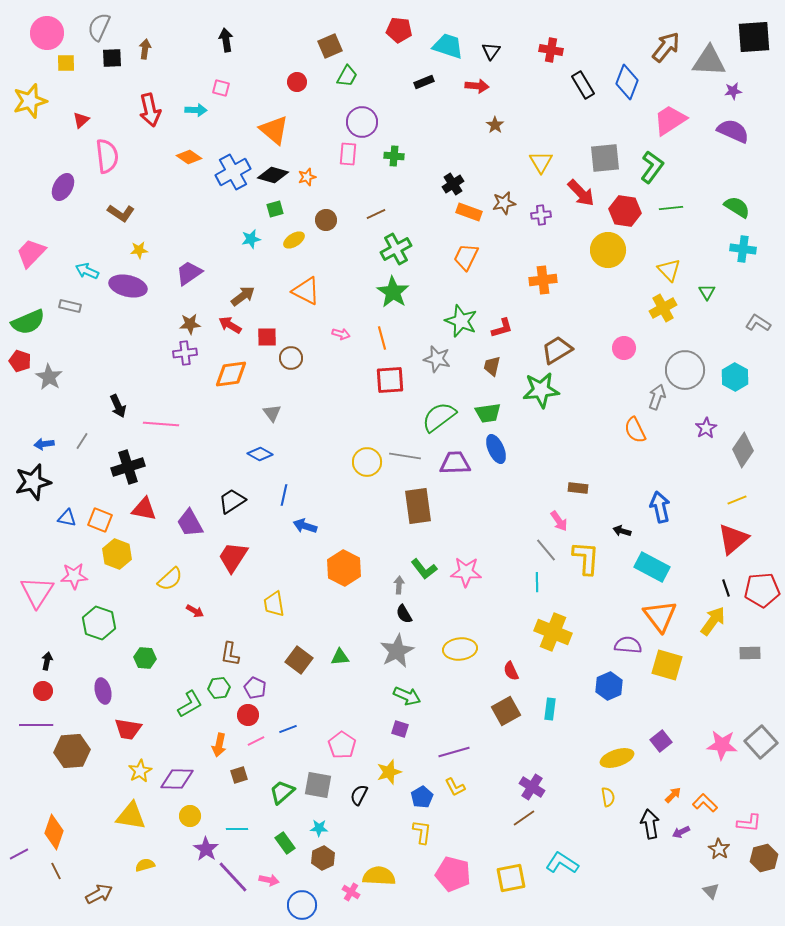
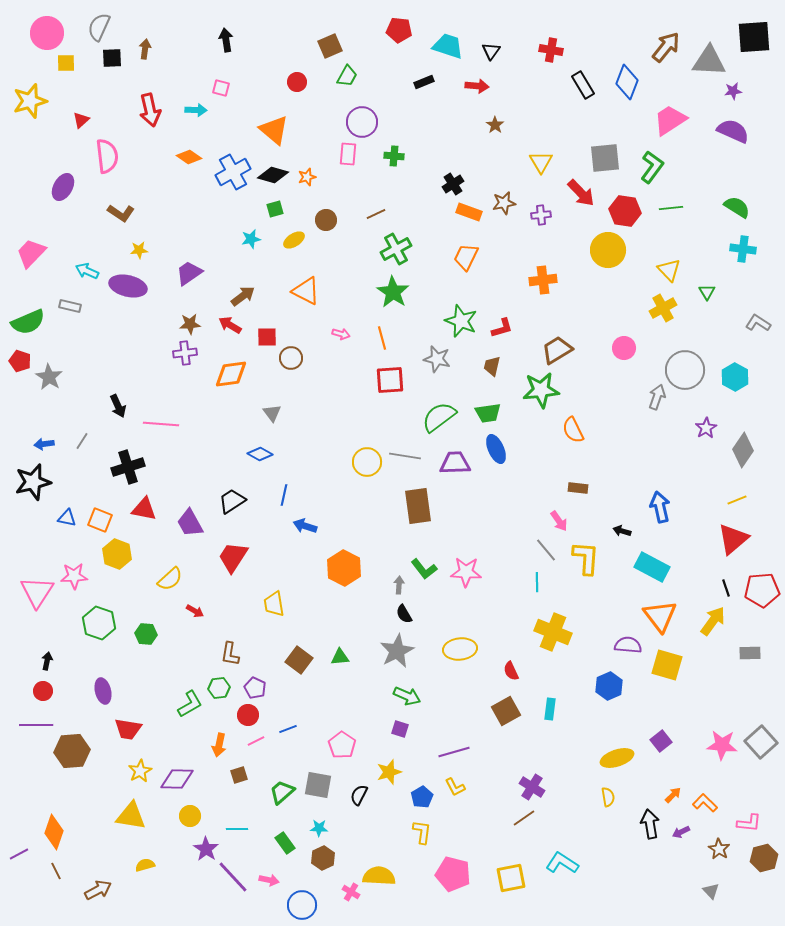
orange semicircle at (635, 430): moved 62 px left
green hexagon at (145, 658): moved 1 px right, 24 px up
brown arrow at (99, 894): moved 1 px left, 4 px up
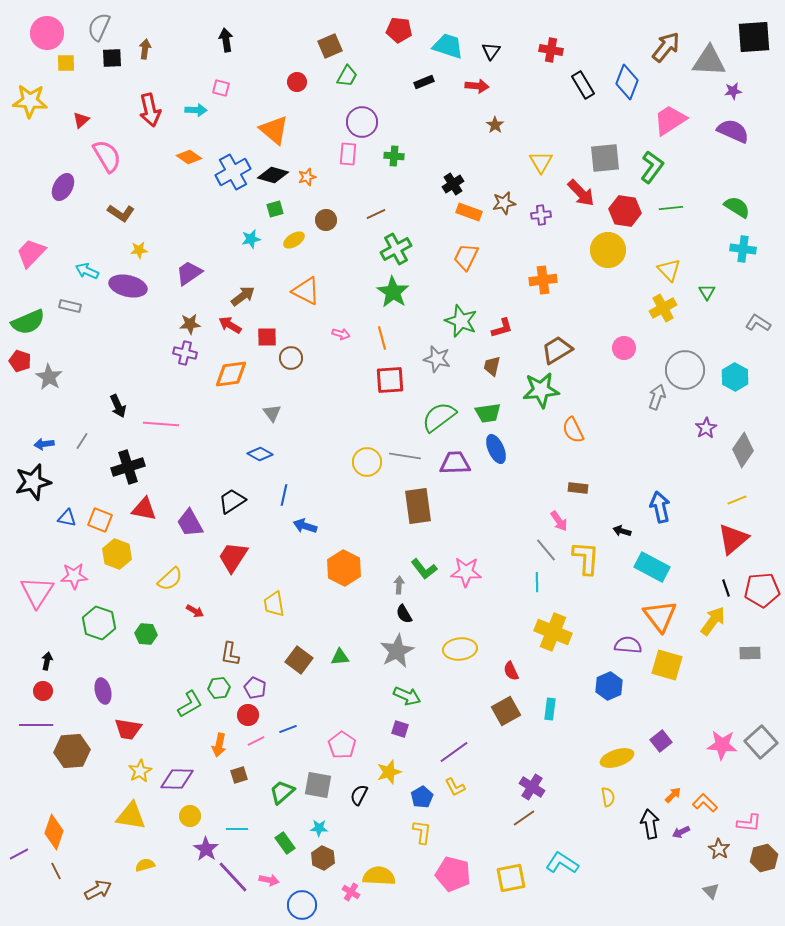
yellow star at (30, 101): rotated 20 degrees clockwise
pink semicircle at (107, 156): rotated 24 degrees counterclockwise
purple cross at (185, 353): rotated 20 degrees clockwise
purple line at (454, 752): rotated 20 degrees counterclockwise
brown hexagon at (323, 858): rotated 10 degrees counterclockwise
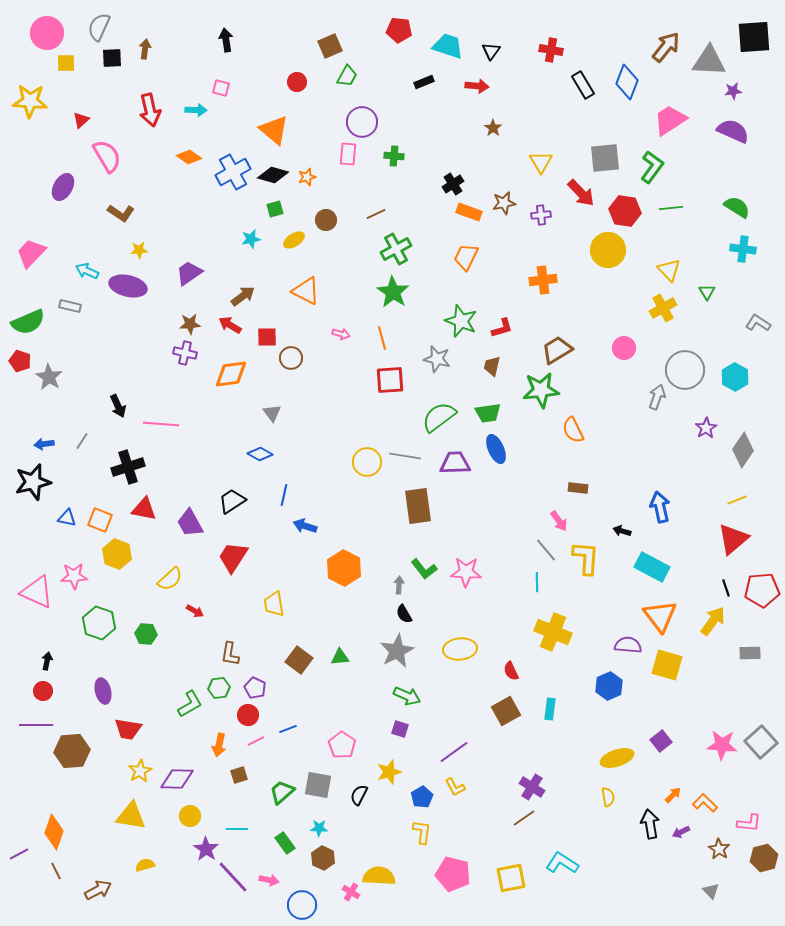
brown star at (495, 125): moved 2 px left, 3 px down
pink triangle at (37, 592): rotated 39 degrees counterclockwise
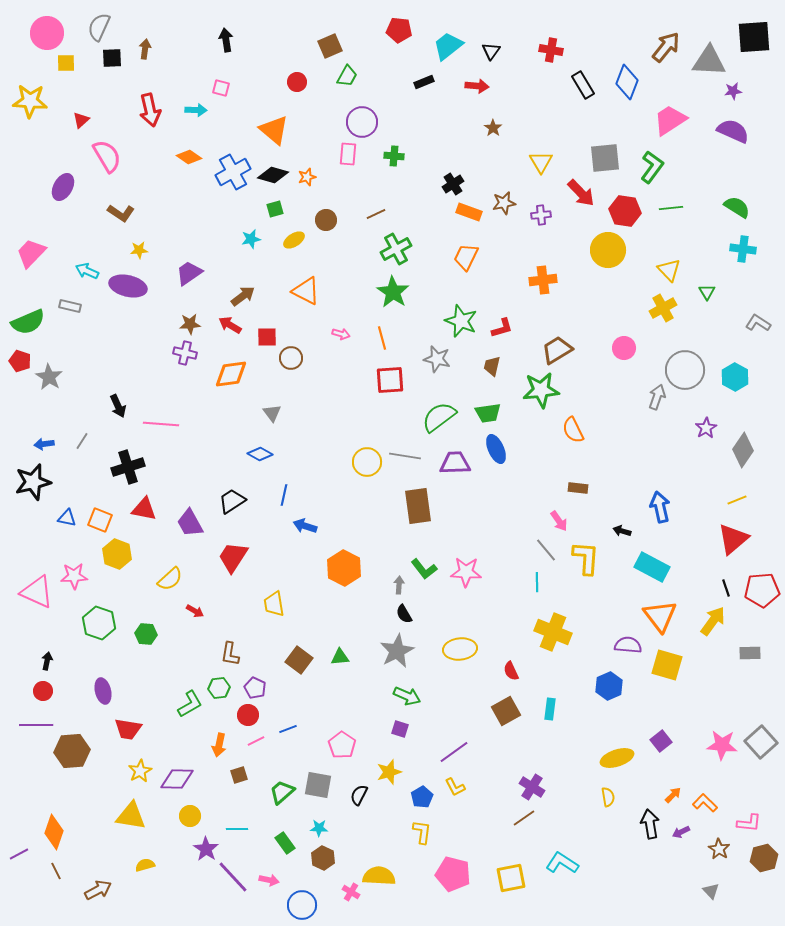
cyan trapezoid at (448, 46): rotated 56 degrees counterclockwise
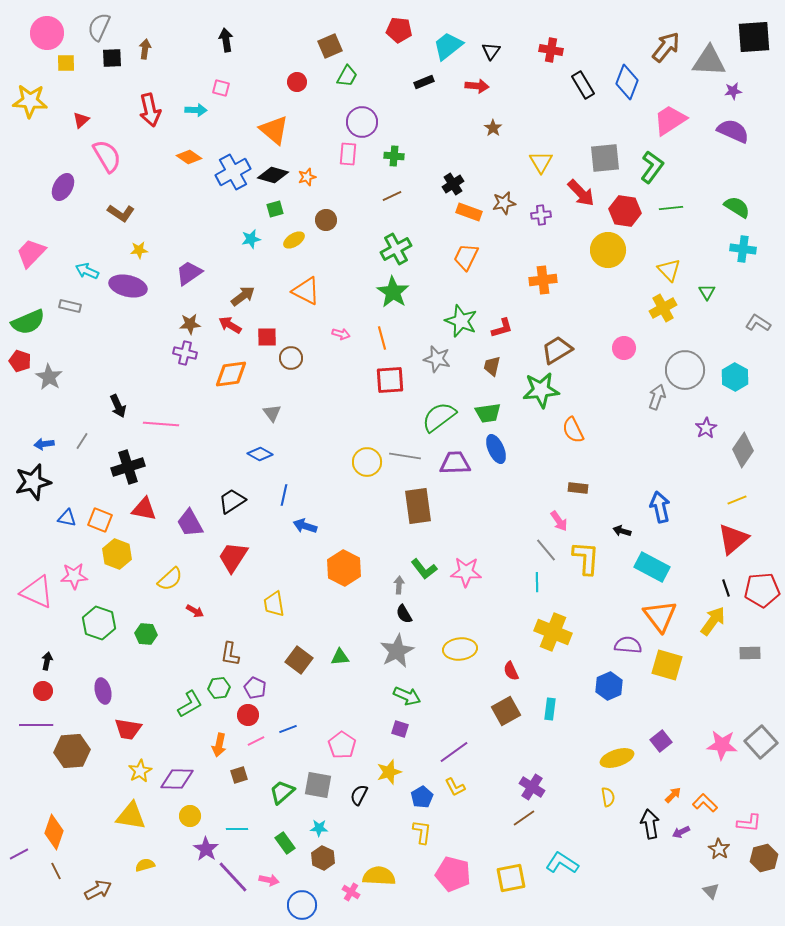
brown line at (376, 214): moved 16 px right, 18 px up
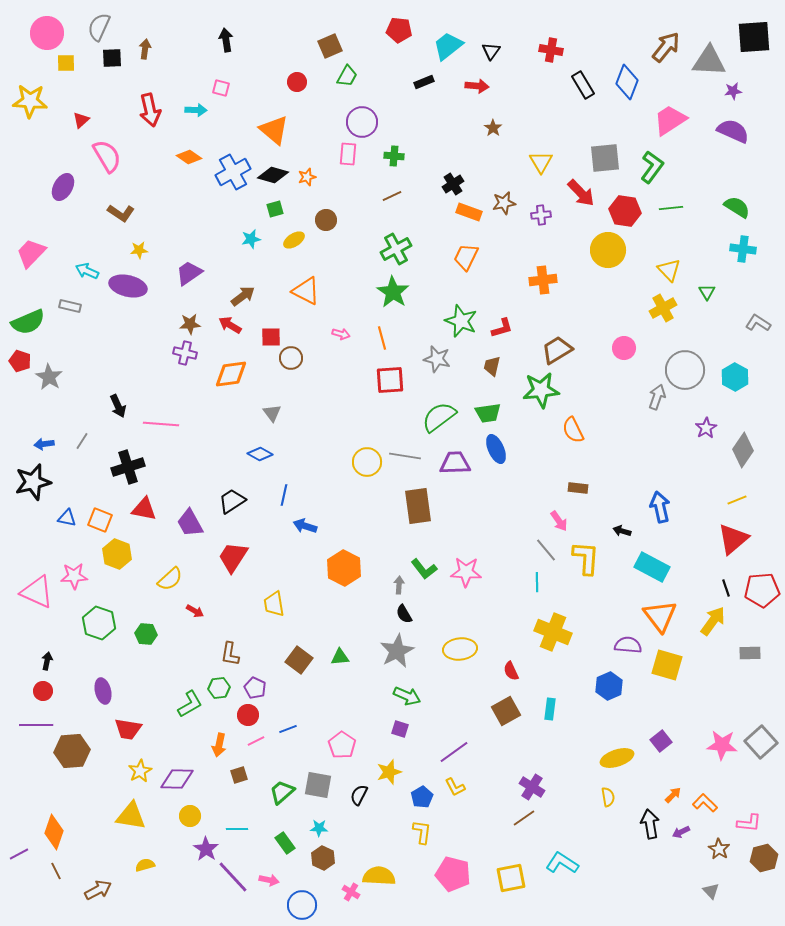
red square at (267, 337): moved 4 px right
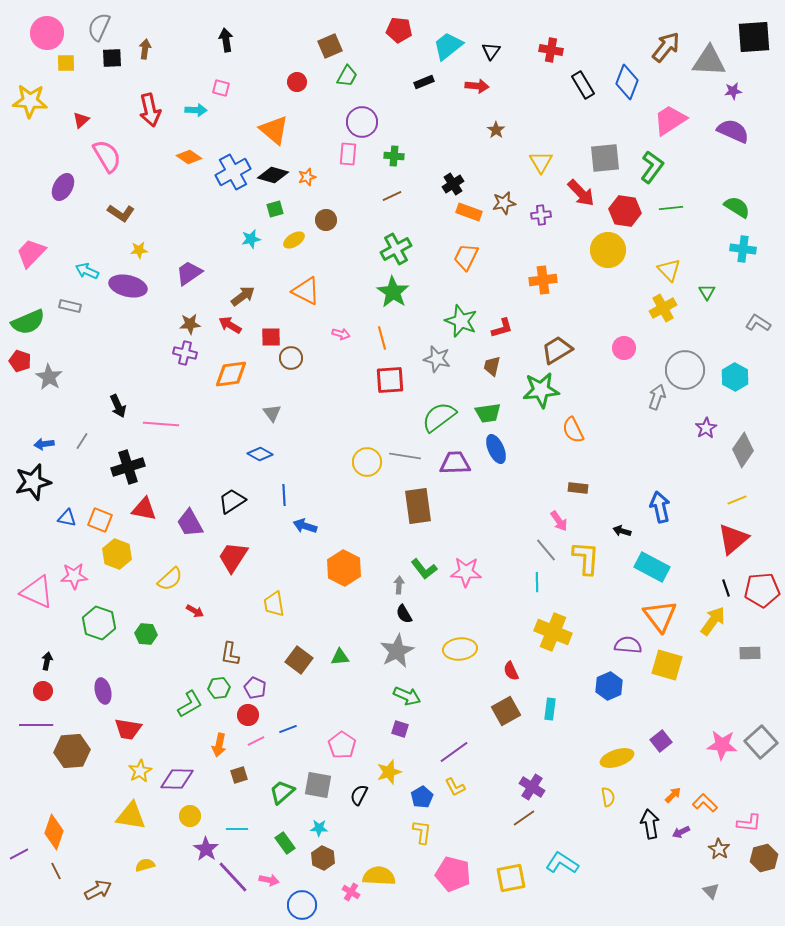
brown star at (493, 128): moved 3 px right, 2 px down
blue line at (284, 495): rotated 15 degrees counterclockwise
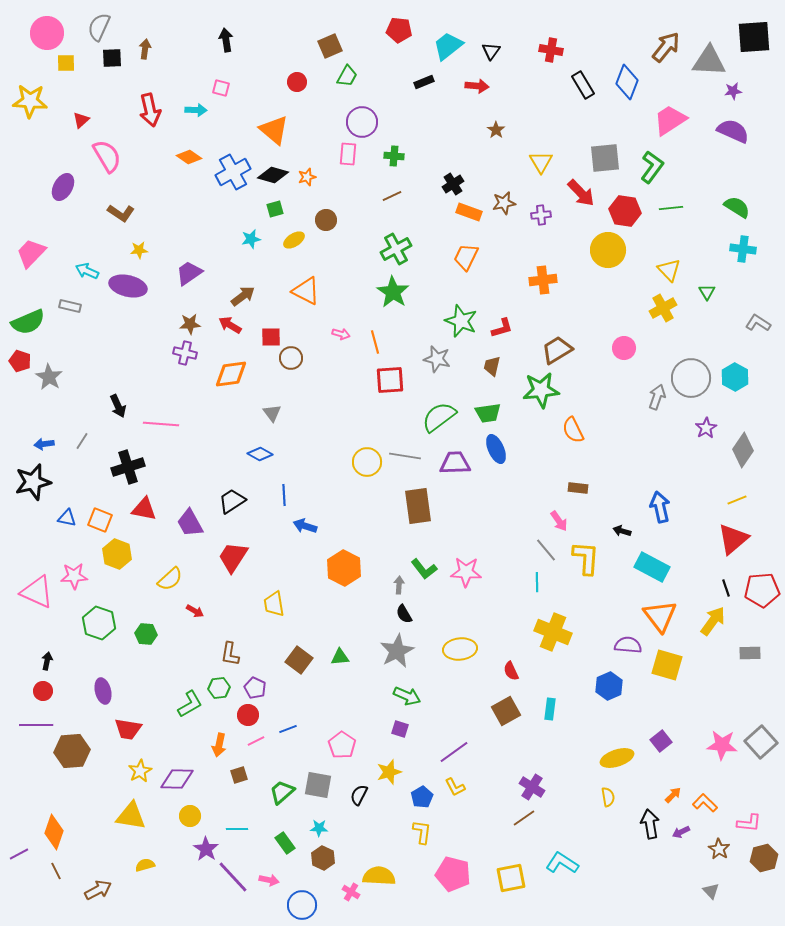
orange line at (382, 338): moved 7 px left, 4 px down
gray circle at (685, 370): moved 6 px right, 8 px down
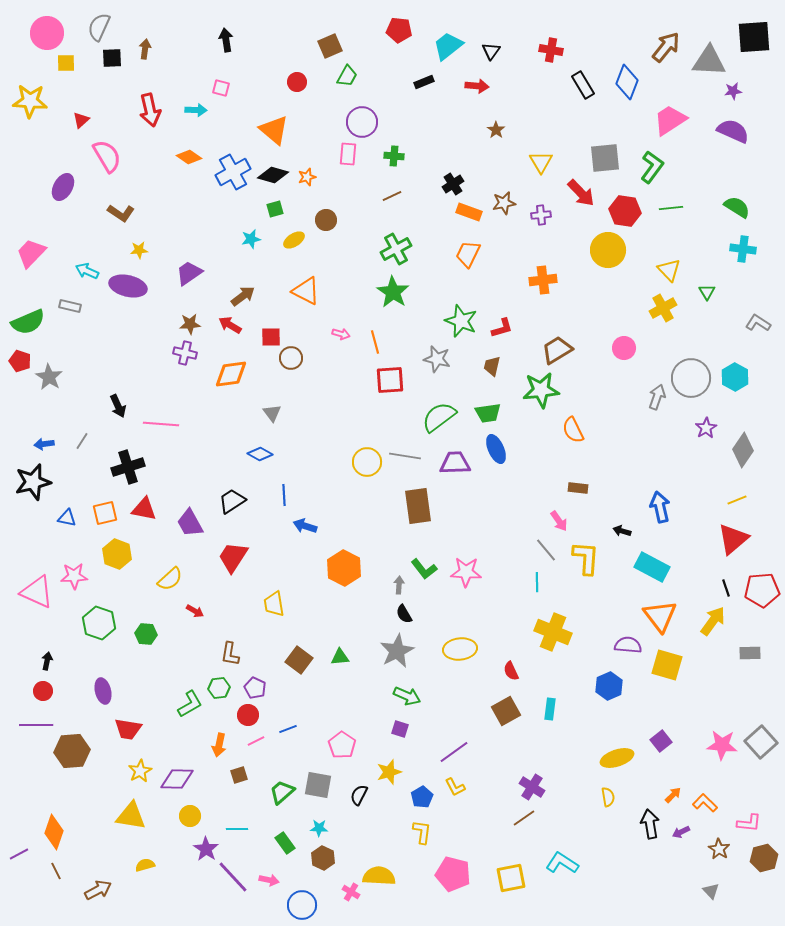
orange trapezoid at (466, 257): moved 2 px right, 3 px up
orange square at (100, 520): moved 5 px right, 7 px up; rotated 35 degrees counterclockwise
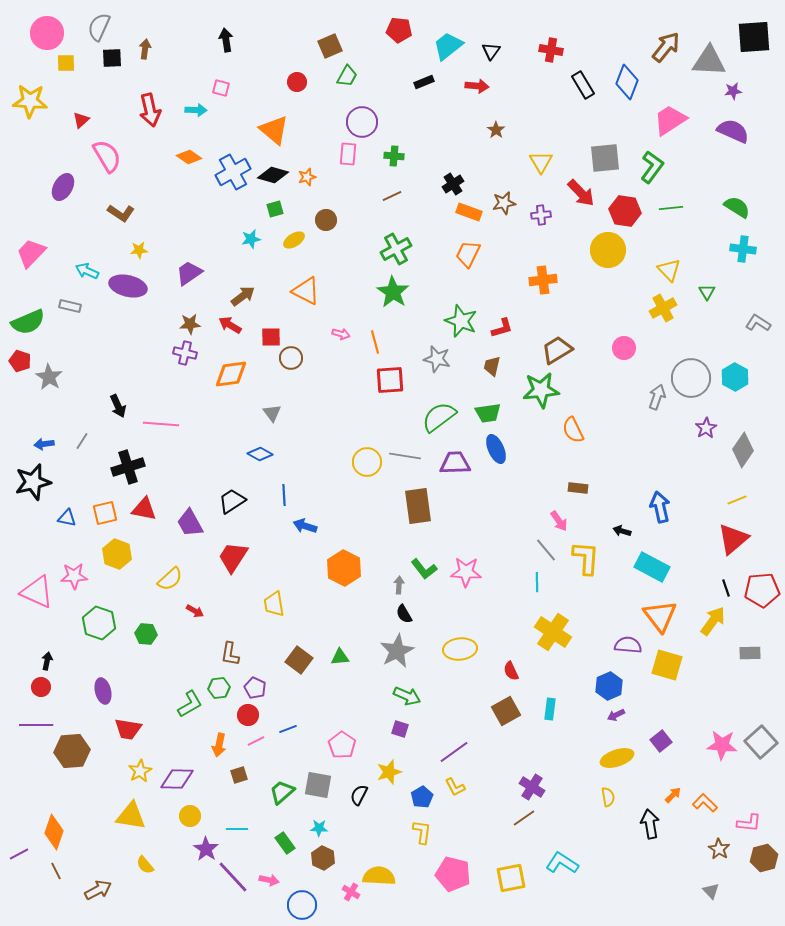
yellow cross at (553, 632): rotated 12 degrees clockwise
red circle at (43, 691): moved 2 px left, 4 px up
purple arrow at (681, 832): moved 65 px left, 117 px up
yellow semicircle at (145, 865): rotated 114 degrees counterclockwise
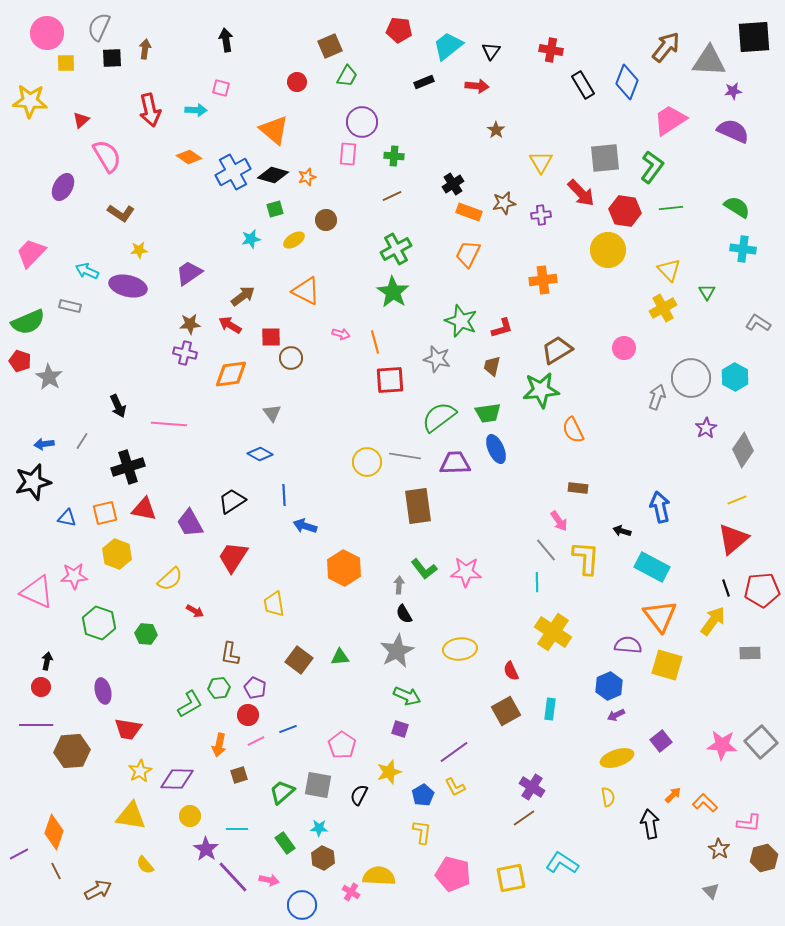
pink line at (161, 424): moved 8 px right
blue pentagon at (422, 797): moved 1 px right, 2 px up
